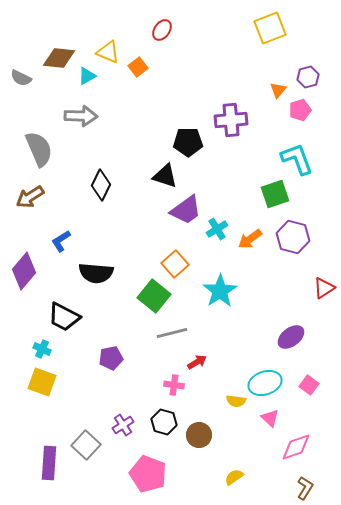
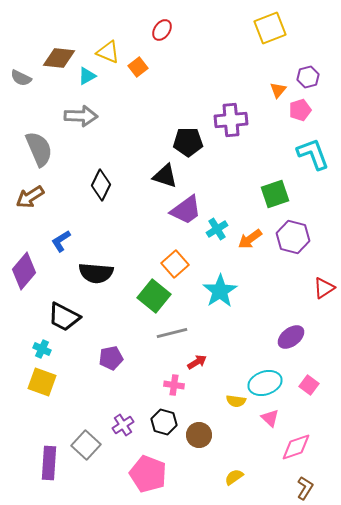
cyan L-shape at (297, 159): moved 16 px right, 5 px up
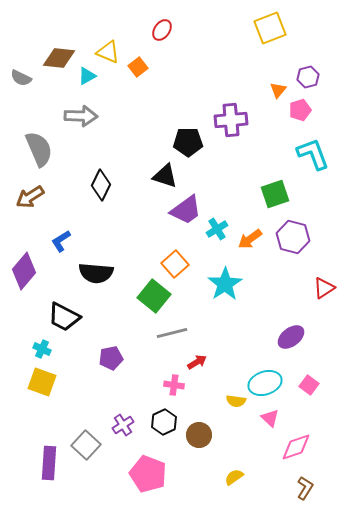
cyan star at (220, 291): moved 5 px right, 7 px up
black hexagon at (164, 422): rotated 20 degrees clockwise
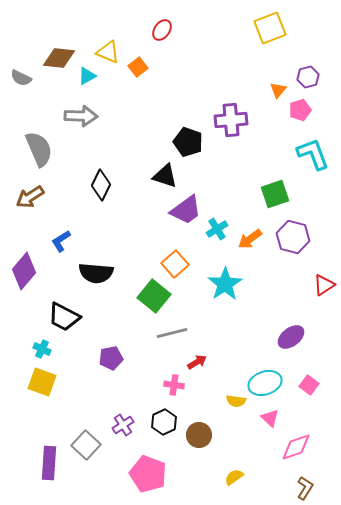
black pentagon at (188, 142): rotated 20 degrees clockwise
red triangle at (324, 288): moved 3 px up
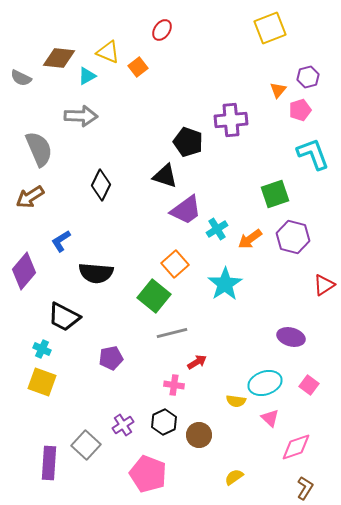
purple ellipse at (291, 337): rotated 52 degrees clockwise
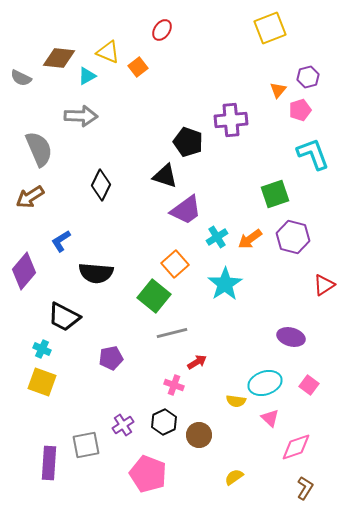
cyan cross at (217, 229): moved 8 px down
pink cross at (174, 385): rotated 12 degrees clockwise
gray square at (86, 445): rotated 36 degrees clockwise
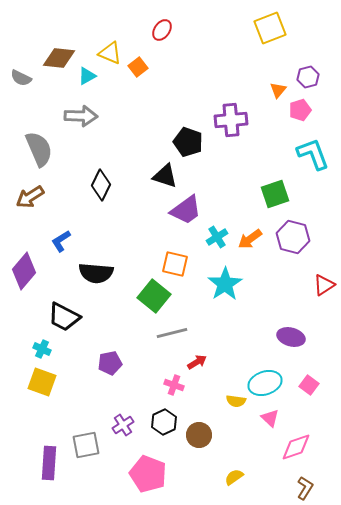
yellow triangle at (108, 52): moved 2 px right, 1 px down
orange square at (175, 264): rotated 36 degrees counterclockwise
purple pentagon at (111, 358): moved 1 px left, 5 px down
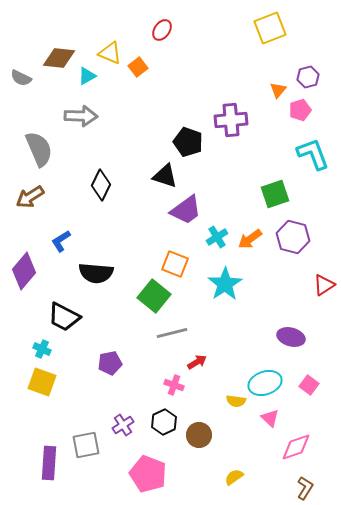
orange square at (175, 264): rotated 8 degrees clockwise
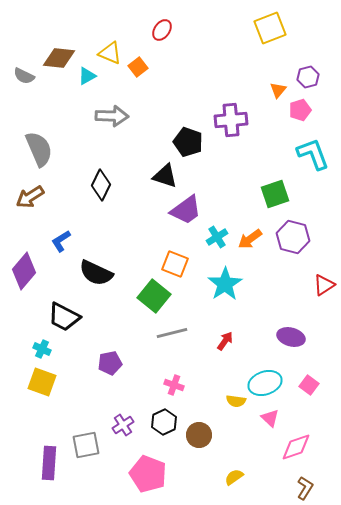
gray semicircle at (21, 78): moved 3 px right, 2 px up
gray arrow at (81, 116): moved 31 px right
black semicircle at (96, 273): rotated 20 degrees clockwise
red arrow at (197, 362): moved 28 px right, 21 px up; rotated 24 degrees counterclockwise
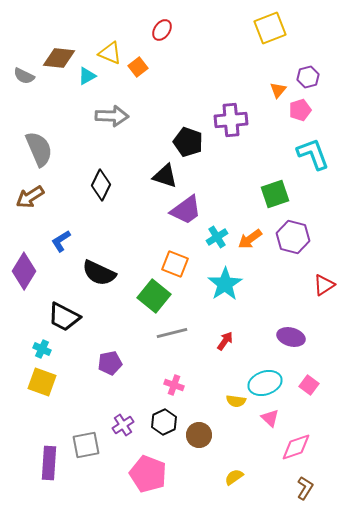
purple diamond at (24, 271): rotated 9 degrees counterclockwise
black semicircle at (96, 273): moved 3 px right
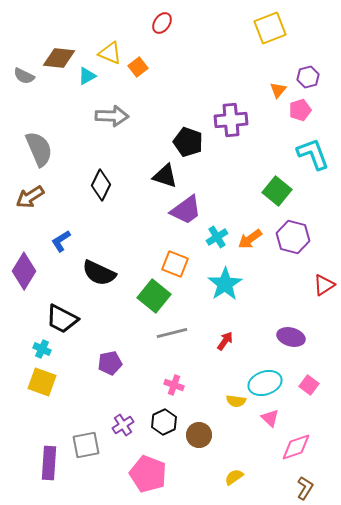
red ellipse at (162, 30): moved 7 px up
green square at (275, 194): moved 2 px right, 3 px up; rotated 32 degrees counterclockwise
black trapezoid at (64, 317): moved 2 px left, 2 px down
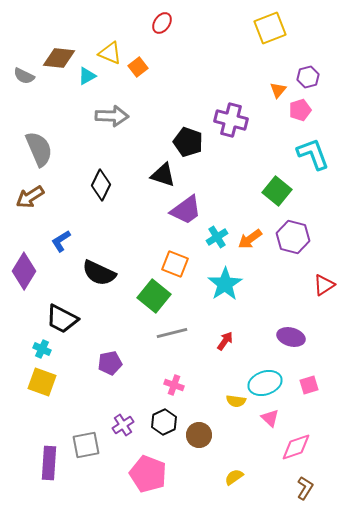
purple cross at (231, 120): rotated 20 degrees clockwise
black triangle at (165, 176): moved 2 px left, 1 px up
pink square at (309, 385): rotated 36 degrees clockwise
